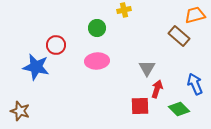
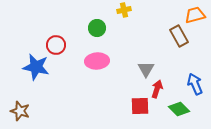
brown rectangle: rotated 20 degrees clockwise
gray triangle: moved 1 px left, 1 px down
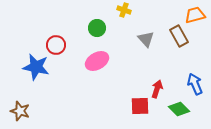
yellow cross: rotated 32 degrees clockwise
pink ellipse: rotated 25 degrees counterclockwise
gray triangle: moved 30 px up; rotated 12 degrees counterclockwise
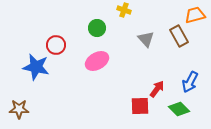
blue arrow: moved 5 px left, 2 px up; rotated 130 degrees counterclockwise
red arrow: rotated 18 degrees clockwise
brown star: moved 1 px left, 2 px up; rotated 18 degrees counterclockwise
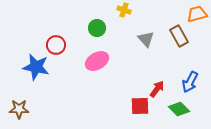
orange trapezoid: moved 2 px right, 1 px up
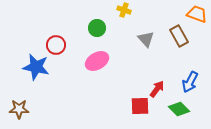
orange trapezoid: rotated 35 degrees clockwise
